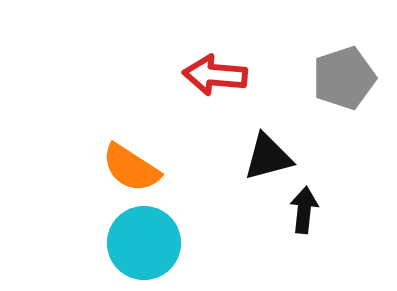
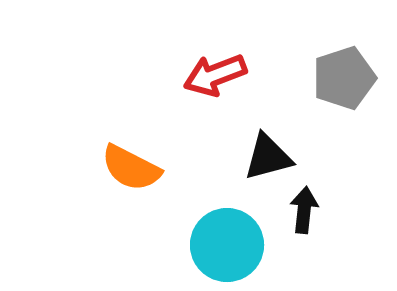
red arrow: rotated 26 degrees counterclockwise
orange semicircle: rotated 6 degrees counterclockwise
cyan circle: moved 83 px right, 2 px down
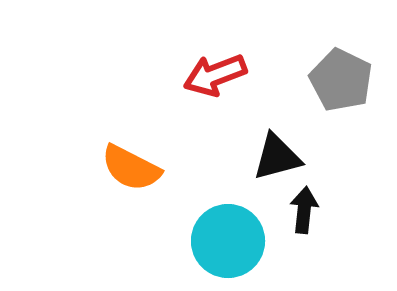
gray pentagon: moved 3 px left, 2 px down; rotated 28 degrees counterclockwise
black triangle: moved 9 px right
cyan circle: moved 1 px right, 4 px up
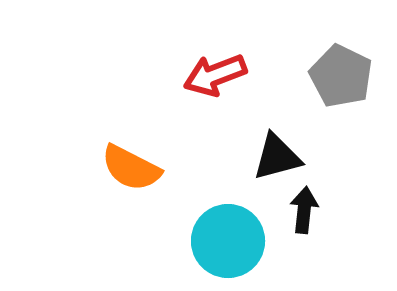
gray pentagon: moved 4 px up
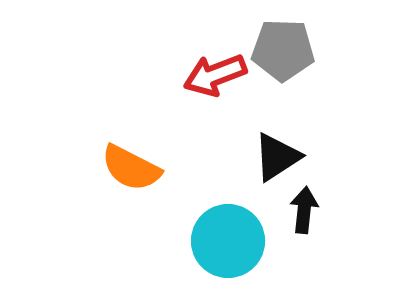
gray pentagon: moved 58 px left, 26 px up; rotated 24 degrees counterclockwise
black triangle: rotated 18 degrees counterclockwise
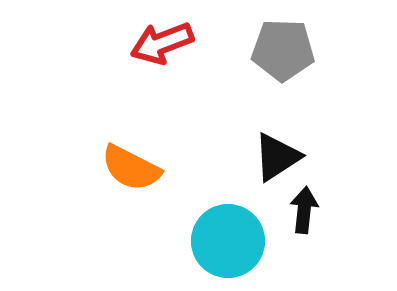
red arrow: moved 53 px left, 32 px up
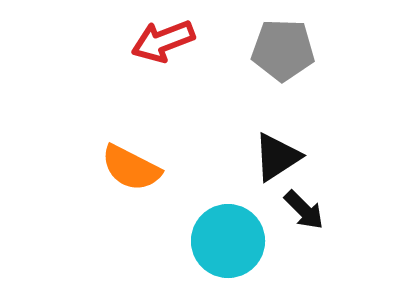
red arrow: moved 1 px right, 2 px up
black arrow: rotated 129 degrees clockwise
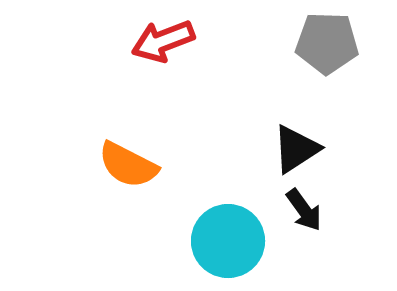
gray pentagon: moved 44 px right, 7 px up
black triangle: moved 19 px right, 8 px up
orange semicircle: moved 3 px left, 3 px up
black arrow: rotated 9 degrees clockwise
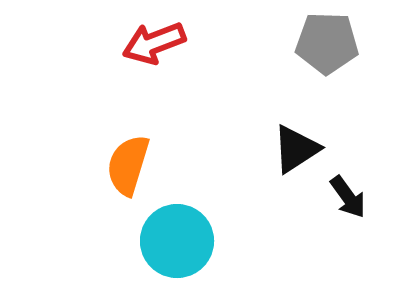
red arrow: moved 9 px left, 2 px down
orange semicircle: rotated 80 degrees clockwise
black arrow: moved 44 px right, 13 px up
cyan circle: moved 51 px left
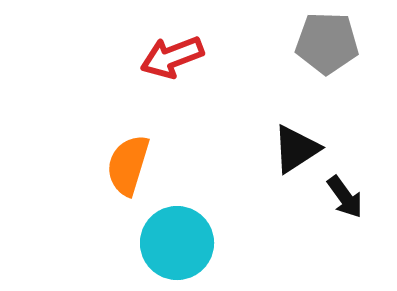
red arrow: moved 18 px right, 14 px down
black arrow: moved 3 px left
cyan circle: moved 2 px down
